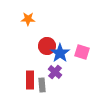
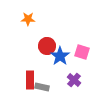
blue star: moved 3 px down
purple cross: moved 19 px right, 8 px down
gray rectangle: moved 2 px down; rotated 72 degrees counterclockwise
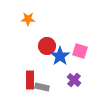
pink square: moved 2 px left, 1 px up
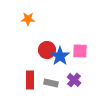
red circle: moved 4 px down
pink square: rotated 14 degrees counterclockwise
gray rectangle: moved 9 px right, 4 px up
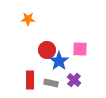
pink square: moved 2 px up
blue star: moved 1 px left, 5 px down
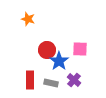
orange star: rotated 16 degrees clockwise
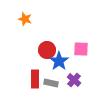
orange star: moved 3 px left
pink square: moved 1 px right
red rectangle: moved 5 px right, 1 px up
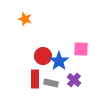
red circle: moved 4 px left, 6 px down
